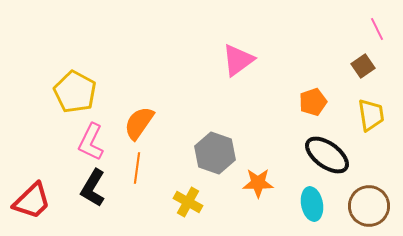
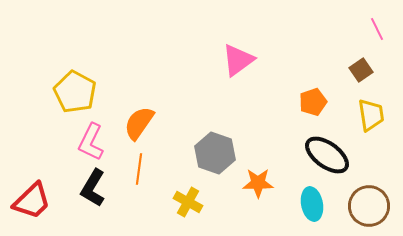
brown square: moved 2 px left, 4 px down
orange line: moved 2 px right, 1 px down
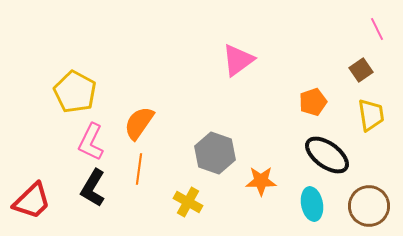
orange star: moved 3 px right, 2 px up
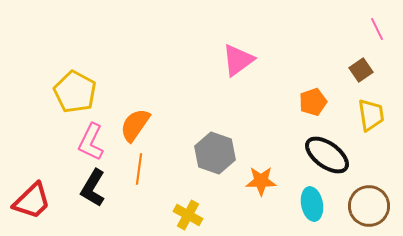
orange semicircle: moved 4 px left, 2 px down
yellow cross: moved 13 px down
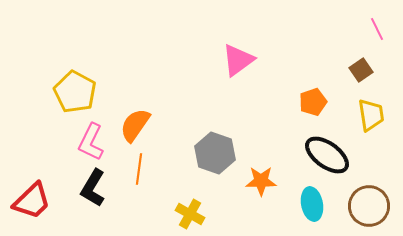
yellow cross: moved 2 px right, 1 px up
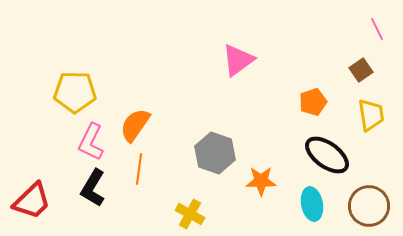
yellow pentagon: rotated 27 degrees counterclockwise
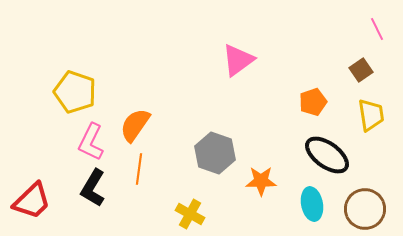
yellow pentagon: rotated 18 degrees clockwise
brown circle: moved 4 px left, 3 px down
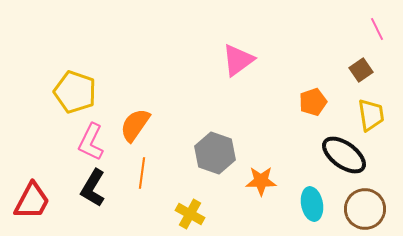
black ellipse: moved 17 px right
orange line: moved 3 px right, 4 px down
red trapezoid: rotated 18 degrees counterclockwise
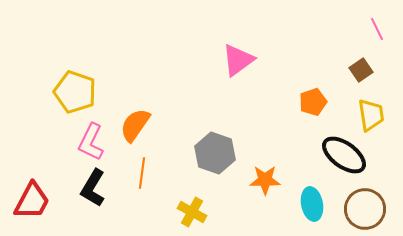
orange star: moved 4 px right, 1 px up
yellow cross: moved 2 px right, 2 px up
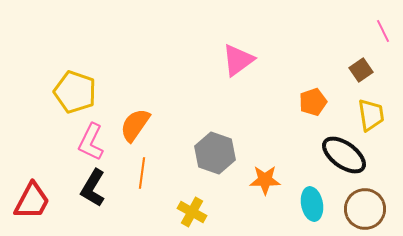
pink line: moved 6 px right, 2 px down
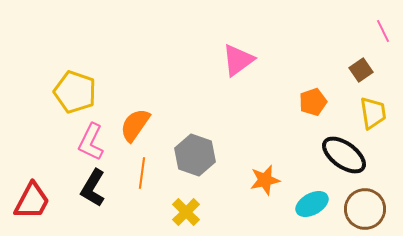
yellow trapezoid: moved 2 px right, 2 px up
gray hexagon: moved 20 px left, 2 px down
orange star: rotated 12 degrees counterclockwise
cyan ellipse: rotated 72 degrees clockwise
yellow cross: moved 6 px left; rotated 16 degrees clockwise
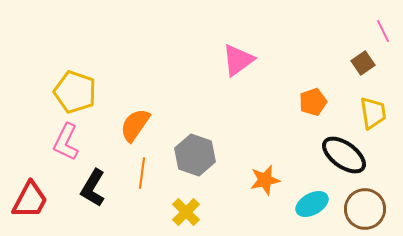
brown square: moved 2 px right, 7 px up
pink L-shape: moved 25 px left
red trapezoid: moved 2 px left, 1 px up
